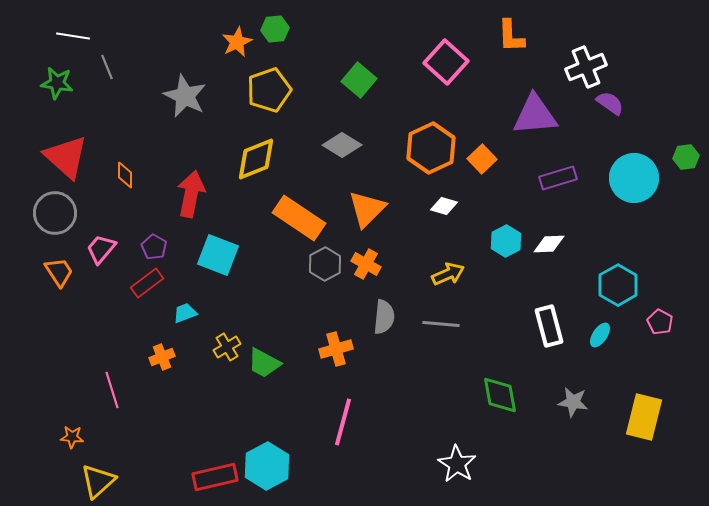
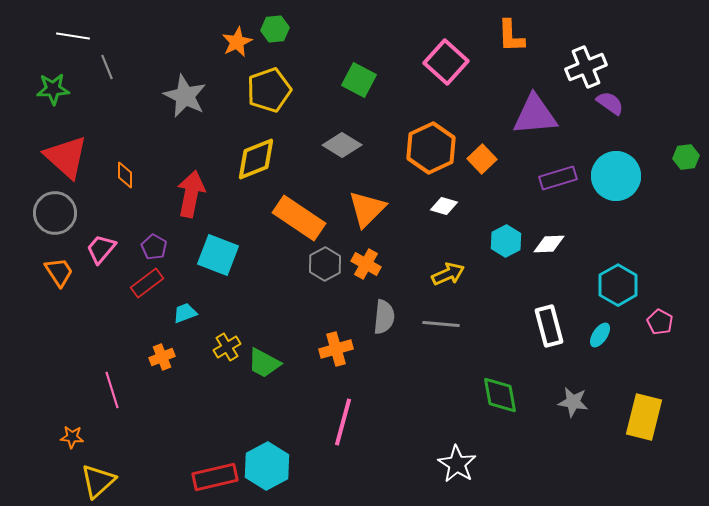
green square at (359, 80): rotated 12 degrees counterclockwise
green star at (57, 83): moved 4 px left, 6 px down; rotated 12 degrees counterclockwise
cyan circle at (634, 178): moved 18 px left, 2 px up
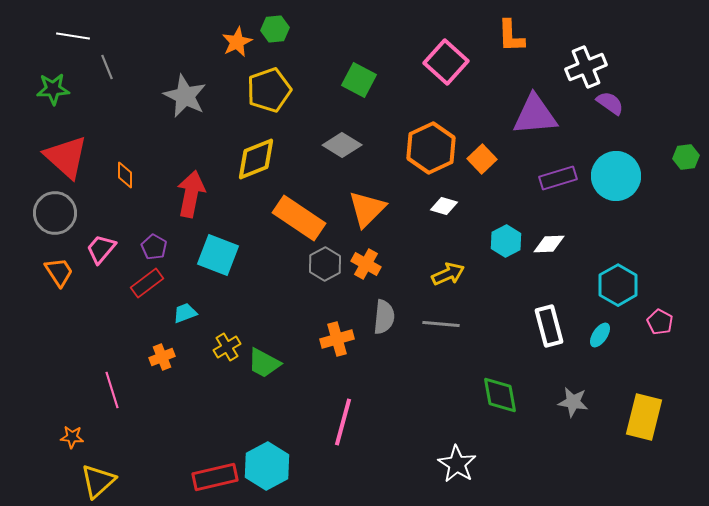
orange cross at (336, 349): moved 1 px right, 10 px up
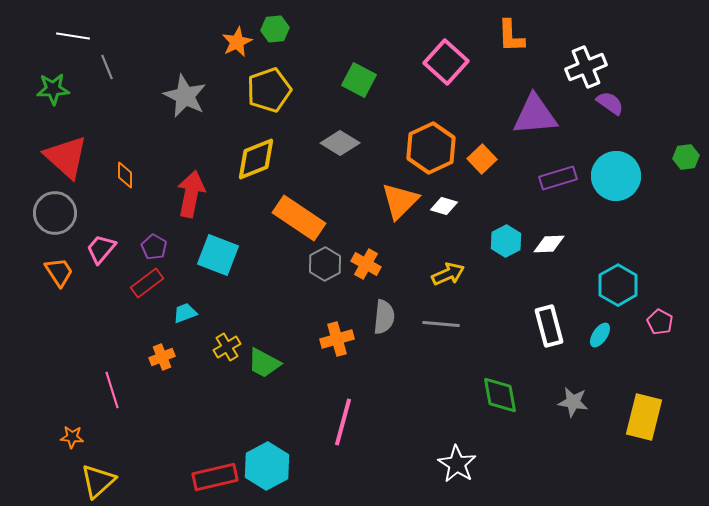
gray diamond at (342, 145): moved 2 px left, 2 px up
orange triangle at (367, 209): moved 33 px right, 8 px up
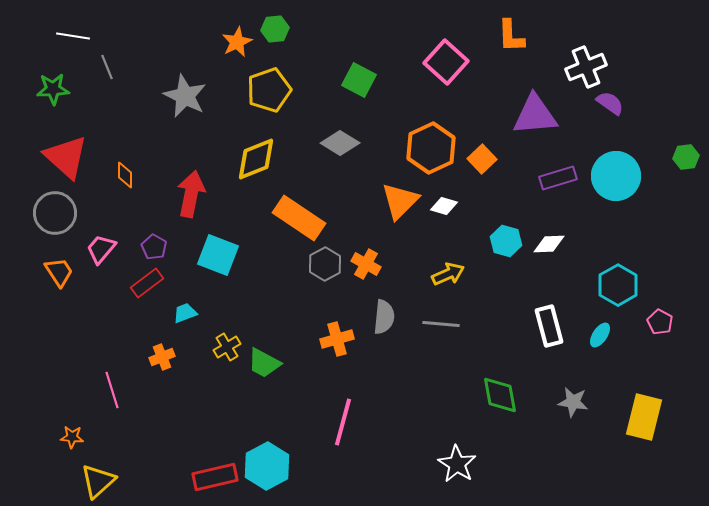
cyan hexagon at (506, 241): rotated 16 degrees counterclockwise
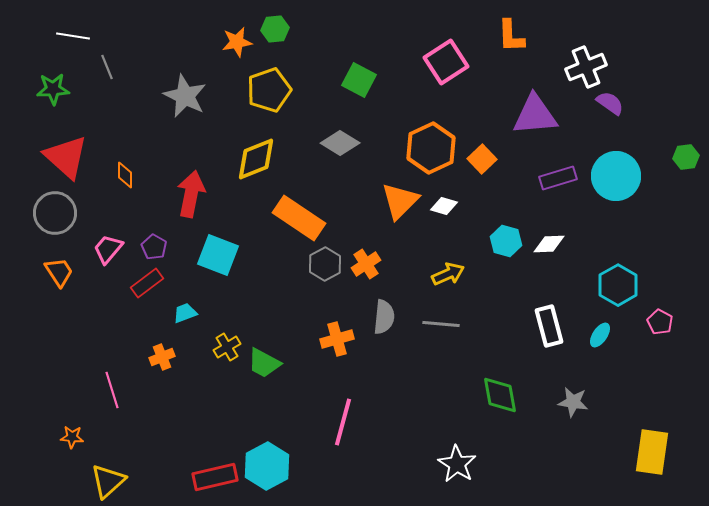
orange star at (237, 42): rotated 16 degrees clockwise
pink square at (446, 62): rotated 15 degrees clockwise
pink trapezoid at (101, 249): moved 7 px right
orange cross at (366, 264): rotated 28 degrees clockwise
yellow rectangle at (644, 417): moved 8 px right, 35 px down; rotated 6 degrees counterclockwise
yellow triangle at (98, 481): moved 10 px right
